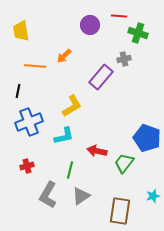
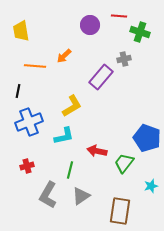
green cross: moved 2 px right, 1 px up
cyan star: moved 2 px left, 10 px up
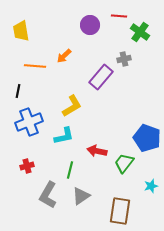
green cross: rotated 18 degrees clockwise
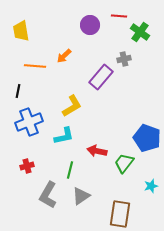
brown rectangle: moved 3 px down
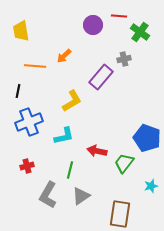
purple circle: moved 3 px right
yellow L-shape: moved 5 px up
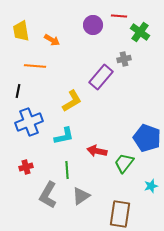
orange arrow: moved 12 px left, 16 px up; rotated 105 degrees counterclockwise
red cross: moved 1 px left, 1 px down
green line: moved 3 px left; rotated 18 degrees counterclockwise
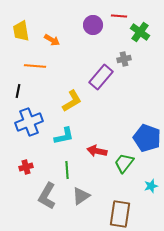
gray L-shape: moved 1 px left, 1 px down
